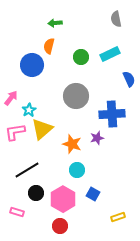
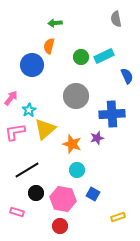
cyan rectangle: moved 6 px left, 2 px down
blue semicircle: moved 2 px left, 3 px up
yellow triangle: moved 3 px right
pink hexagon: rotated 20 degrees counterclockwise
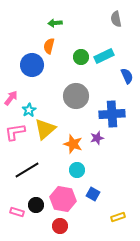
orange star: moved 1 px right
black circle: moved 12 px down
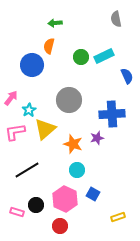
gray circle: moved 7 px left, 4 px down
pink hexagon: moved 2 px right; rotated 15 degrees clockwise
